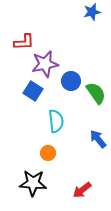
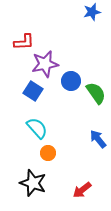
cyan semicircle: moved 19 px left, 7 px down; rotated 35 degrees counterclockwise
black star: rotated 16 degrees clockwise
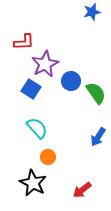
purple star: rotated 16 degrees counterclockwise
blue square: moved 2 px left, 2 px up
blue arrow: moved 2 px up; rotated 108 degrees counterclockwise
orange circle: moved 4 px down
black star: rotated 8 degrees clockwise
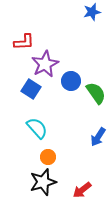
black star: moved 10 px right, 1 px up; rotated 28 degrees clockwise
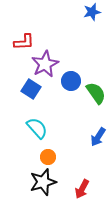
red arrow: moved 1 px up; rotated 24 degrees counterclockwise
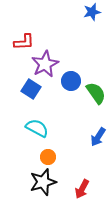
cyan semicircle: rotated 20 degrees counterclockwise
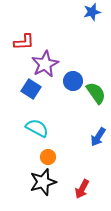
blue circle: moved 2 px right
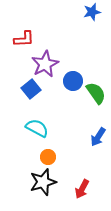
red L-shape: moved 3 px up
blue square: rotated 18 degrees clockwise
